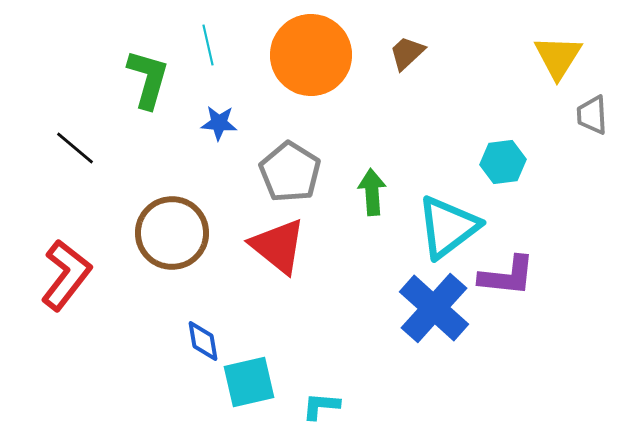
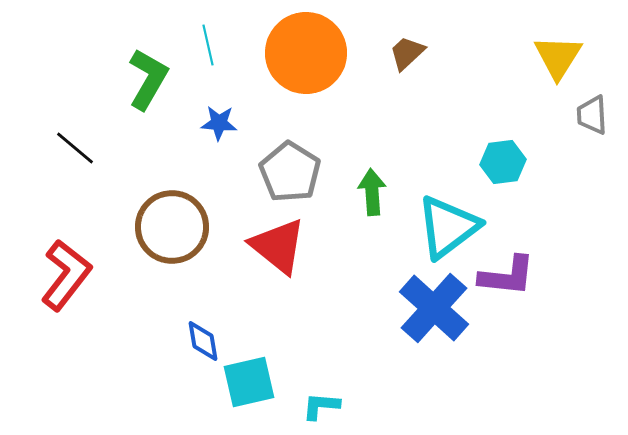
orange circle: moved 5 px left, 2 px up
green L-shape: rotated 14 degrees clockwise
brown circle: moved 6 px up
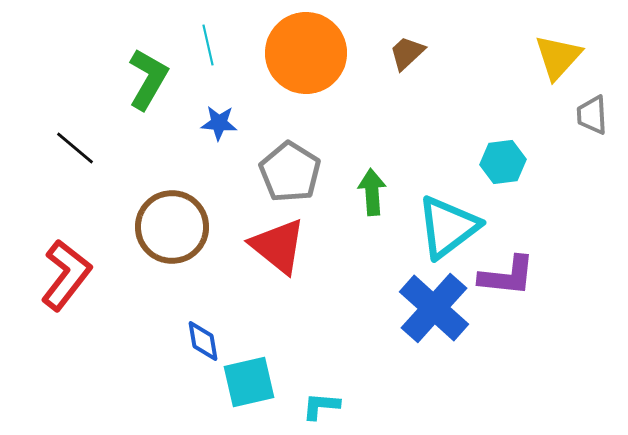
yellow triangle: rotated 10 degrees clockwise
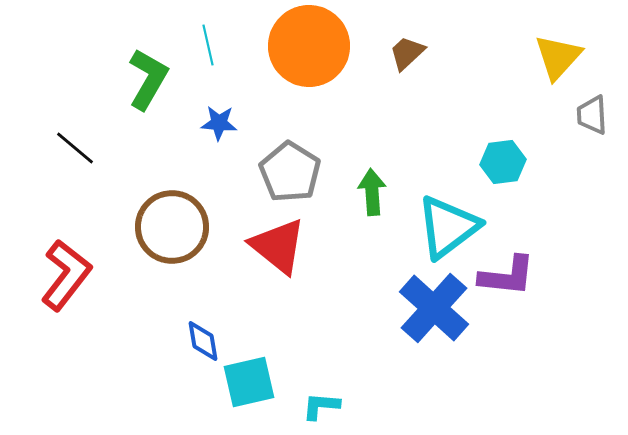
orange circle: moved 3 px right, 7 px up
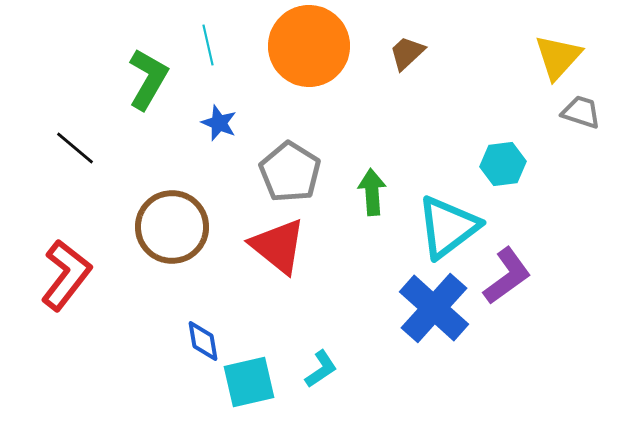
gray trapezoid: moved 11 px left, 3 px up; rotated 111 degrees clockwise
blue star: rotated 18 degrees clockwise
cyan hexagon: moved 2 px down
purple L-shape: rotated 42 degrees counterclockwise
cyan L-shape: moved 37 px up; rotated 141 degrees clockwise
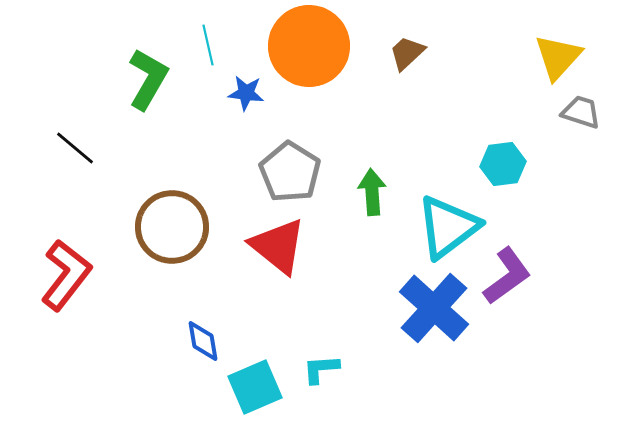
blue star: moved 27 px right, 30 px up; rotated 15 degrees counterclockwise
cyan L-shape: rotated 150 degrees counterclockwise
cyan square: moved 6 px right, 5 px down; rotated 10 degrees counterclockwise
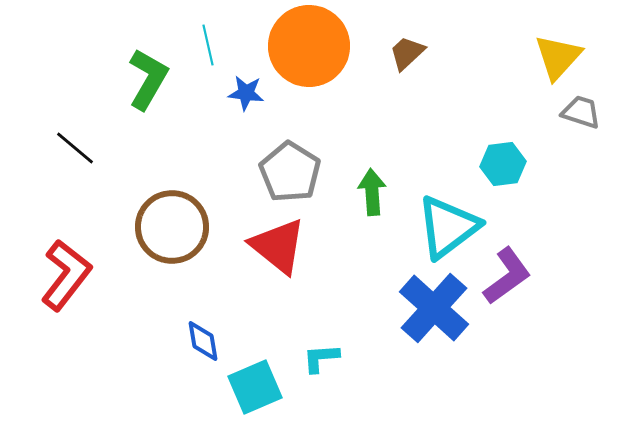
cyan L-shape: moved 11 px up
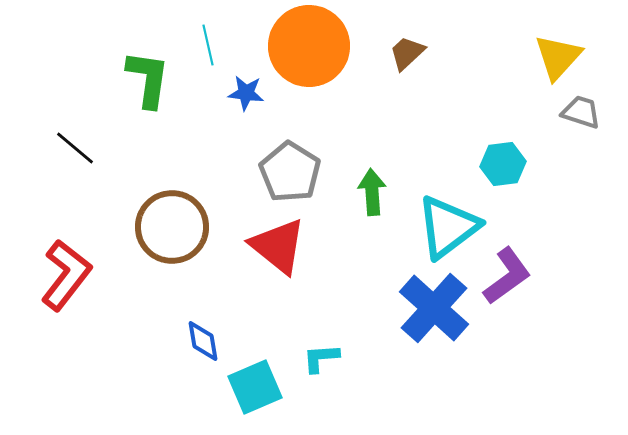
green L-shape: rotated 22 degrees counterclockwise
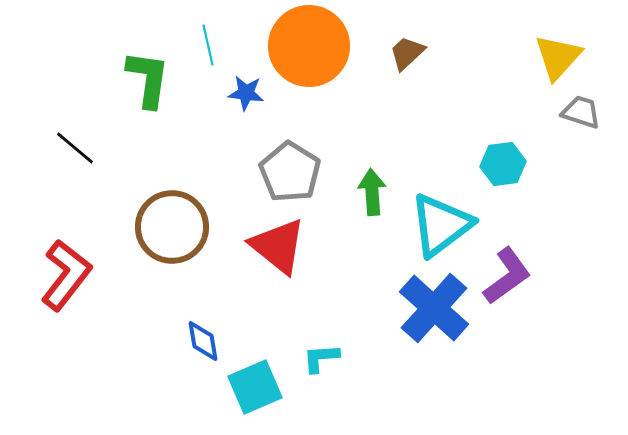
cyan triangle: moved 7 px left, 2 px up
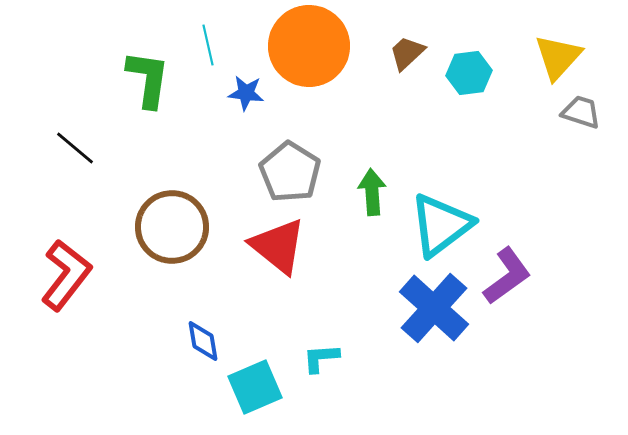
cyan hexagon: moved 34 px left, 91 px up
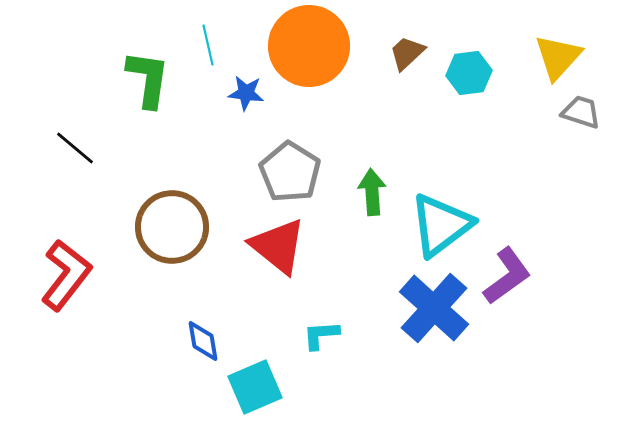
cyan L-shape: moved 23 px up
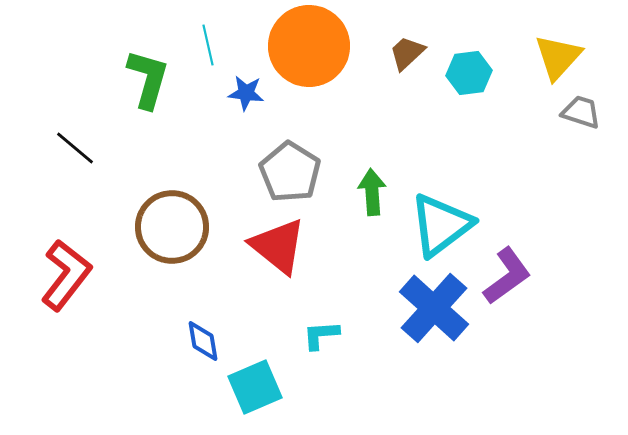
green L-shape: rotated 8 degrees clockwise
